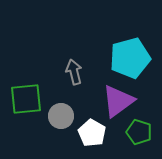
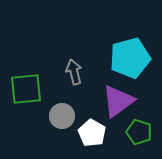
green square: moved 10 px up
gray circle: moved 1 px right
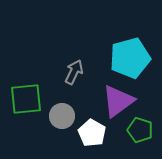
gray arrow: rotated 40 degrees clockwise
green square: moved 10 px down
green pentagon: moved 1 px right, 2 px up
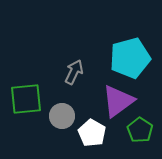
green pentagon: rotated 15 degrees clockwise
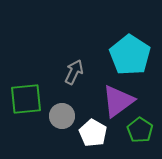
cyan pentagon: moved 3 px up; rotated 24 degrees counterclockwise
white pentagon: moved 1 px right
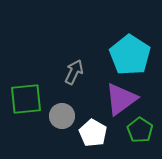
purple triangle: moved 3 px right, 2 px up
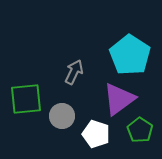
purple triangle: moved 2 px left
white pentagon: moved 3 px right, 1 px down; rotated 12 degrees counterclockwise
